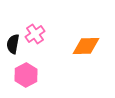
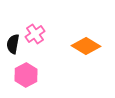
orange diamond: rotated 32 degrees clockwise
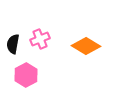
pink cross: moved 5 px right, 5 px down; rotated 12 degrees clockwise
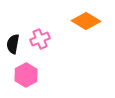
orange diamond: moved 25 px up
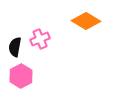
black semicircle: moved 2 px right, 3 px down
pink hexagon: moved 5 px left, 1 px down
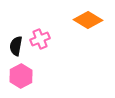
orange diamond: moved 2 px right, 1 px up
black semicircle: moved 1 px right, 1 px up
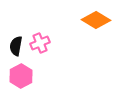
orange diamond: moved 8 px right
pink cross: moved 4 px down
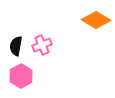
pink cross: moved 2 px right, 2 px down
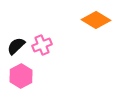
black semicircle: rotated 36 degrees clockwise
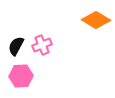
black semicircle: rotated 18 degrees counterclockwise
pink hexagon: rotated 25 degrees clockwise
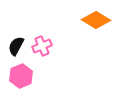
pink cross: moved 1 px down
pink hexagon: rotated 20 degrees counterclockwise
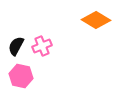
pink hexagon: rotated 25 degrees counterclockwise
